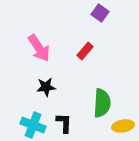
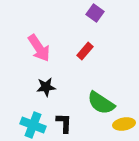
purple square: moved 5 px left
green semicircle: moved 1 px left; rotated 120 degrees clockwise
yellow ellipse: moved 1 px right, 2 px up
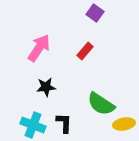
pink arrow: rotated 112 degrees counterclockwise
green semicircle: moved 1 px down
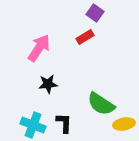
red rectangle: moved 14 px up; rotated 18 degrees clockwise
black star: moved 2 px right, 3 px up
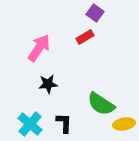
cyan cross: moved 3 px left, 1 px up; rotated 20 degrees clockwise
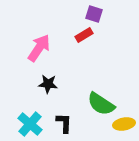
purple square: moved 1 px left, 1 px down; rotated 18 degrees counterclockwise
red rectangle: moved 1 px left, 2 px up
black star: rotated 12 degrees clockwise
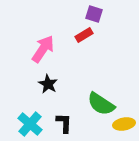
pink arrow: moved 4 px right, 1 px down
black star: rotated 24 degrees clockwise
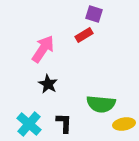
green semicircle: rotated 28 degrees counterclockwise
cyan cross: moved 1 px left
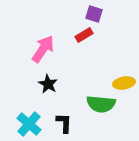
yellow ellipse: moved 41 px up
